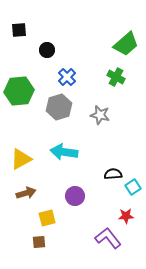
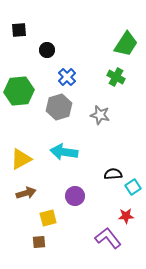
green trapezoid: rotated 16 degrees counterclockwise
yellow square: moved 1 px right
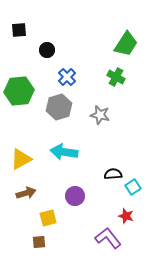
red star: rotated 21 degrees clockwise
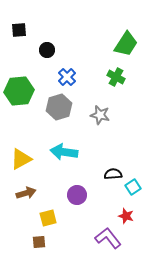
purple circle: moved 2 px right, 1 px up
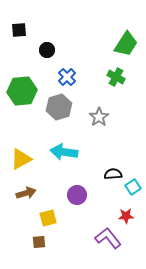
green hexagon: moved 3 px right
gray star: moved 1 px left, 2 px down; rotated 24 degrees clockwise
red star: rotated 21 degrees counterclockwise
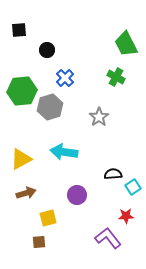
green trapezoid: rotated 120 degrees clockwise
blue cross: moved 2 px left, 1 px down
gray hexagon: moved 9 px left
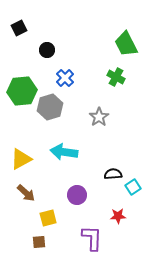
black square: moved 2 px up; rotated 21 degrees counterclockwise
brown arrow: rotated 60 degrees clockwise
red star: moved 8 px left
purple L-shape: moved 16 px left; rotated 40 degrees clockwise
